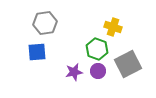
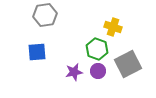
gray hexagon: moved 8 px up
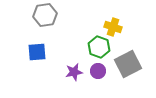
green hexagon: moved 2 px right, 2 px up
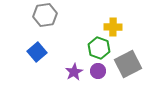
yellow cross: rotated 18 degrees counterclockwise
green hexagon: moved 1 px down
blue square: rotated 36 degrees counterclockwise
purple star: rotated 18 degrees counterclockwise
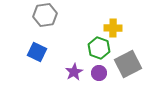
yellow cross: moved 1 px down
blue square: rotated 24 degrees counterclockwise
purple circle: moved 1 px right, 2 px down
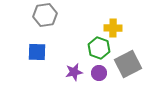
blue square: rotated 24 degrees counterclockwise
purple star: rotated 18 degrees clockwise
